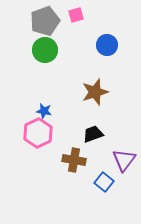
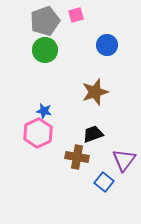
brown cross: moved 3 px right, 3 px up
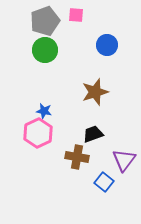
pink square: rotated 21 degrees clockwise
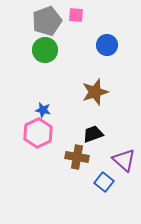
gray pentagon: moved 2 px right
blue star: moved 1 px left, 1 px up
purple triangle: rotated 25 degrees counterclockwise
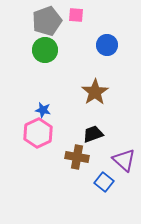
brown star: rotated 16 degrees counterclockwise
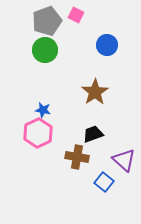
pink square: rotated 21 degrees clockwise
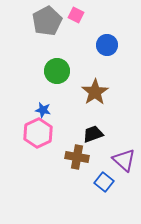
gray pentagon: rotated 8 degrees counterclockwise
green circle: moved 12 px right, 21 px down
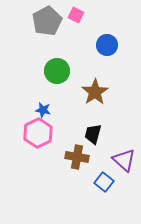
black trapezoid: rotated 55 degrees counterclockwise
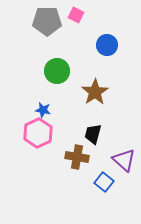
gray pentagon: rotated 28 degrees clockwise
